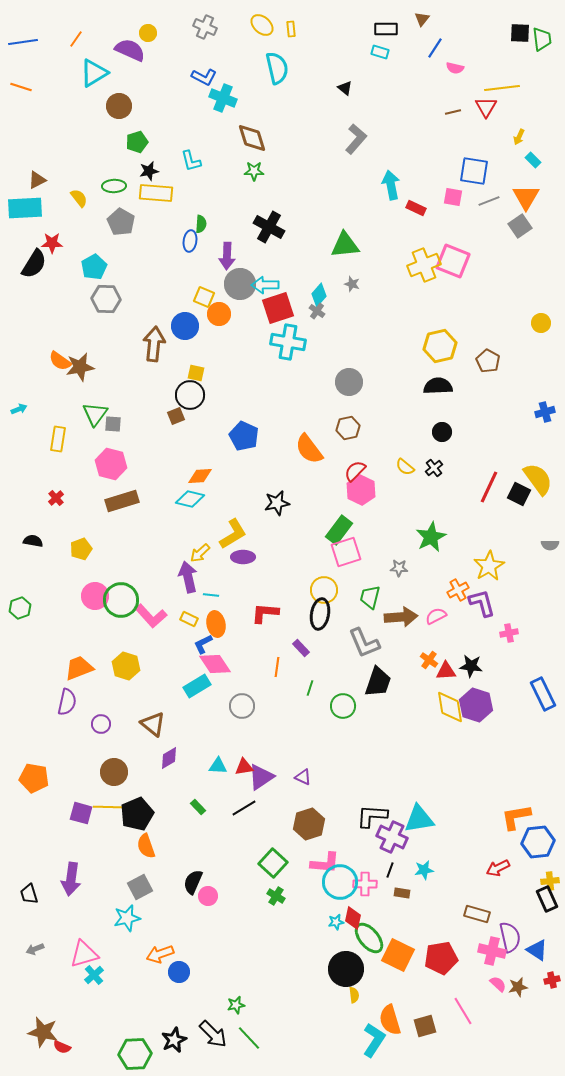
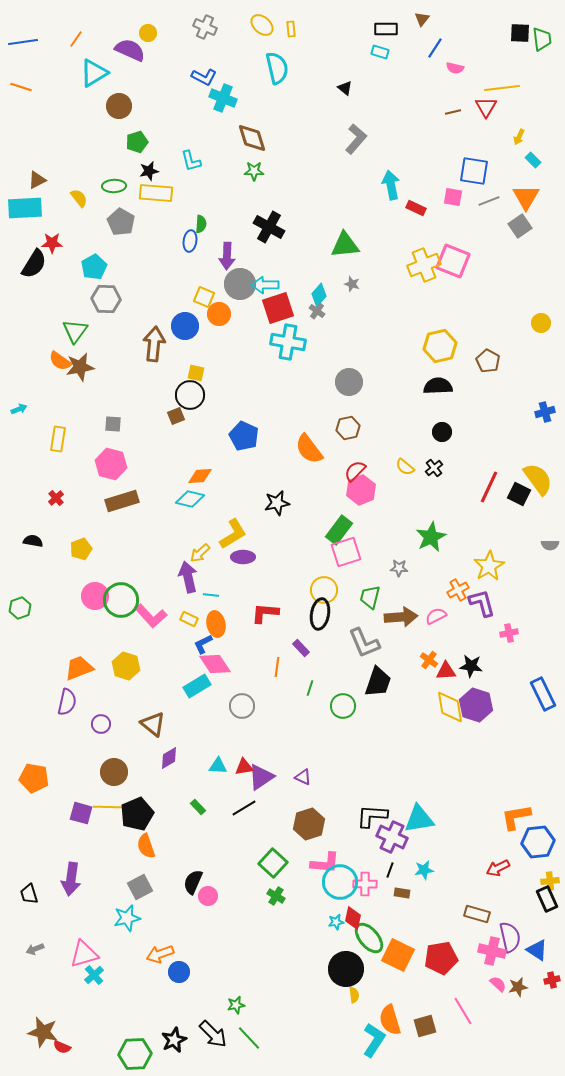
green triangle at (95, 414): moved 20 px left, 83 px up
pink hexagon at (361, 490): rotated 12 degrees clockwise
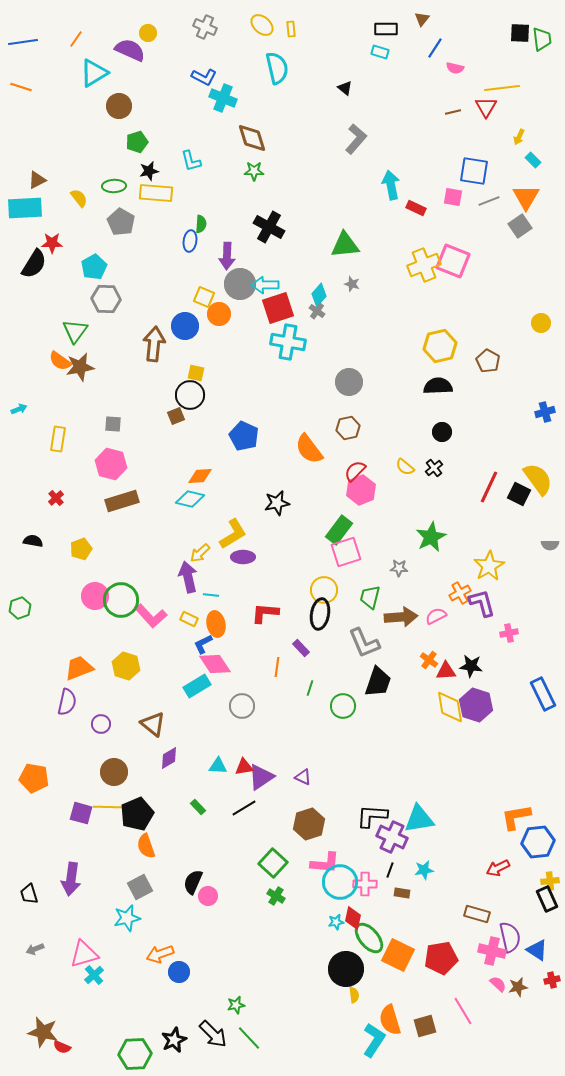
orange cross at (458, 590): moved 2 px right, 3 px down
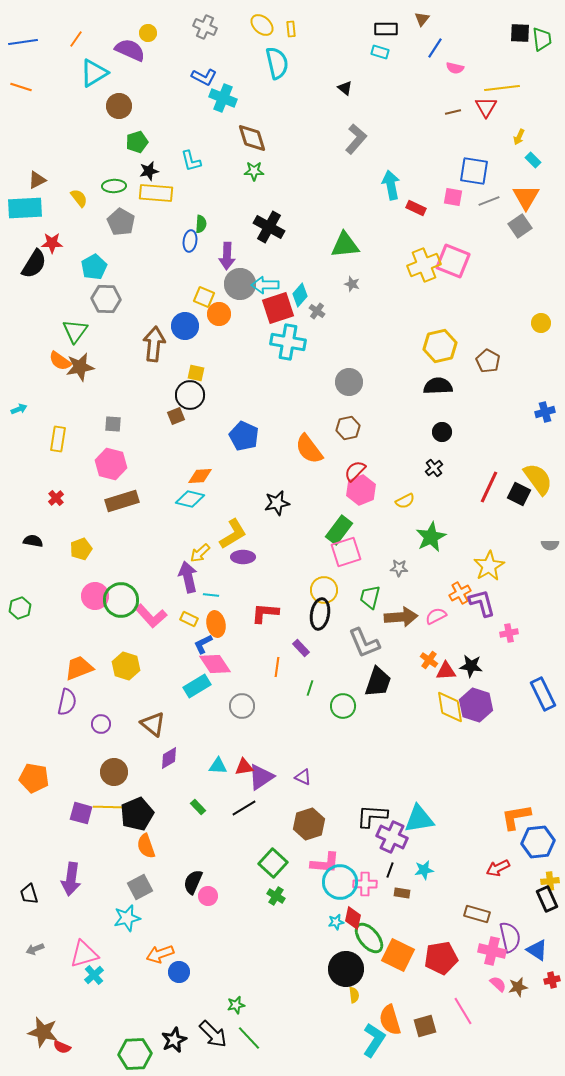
cyan semicircle at (277, 68): moved 5 px up
cyan diamond at (319, 295): moved 19 px left
yellow semicircle at (405, 467): moved 34 px down; rotated 66 degrees counterclockwise
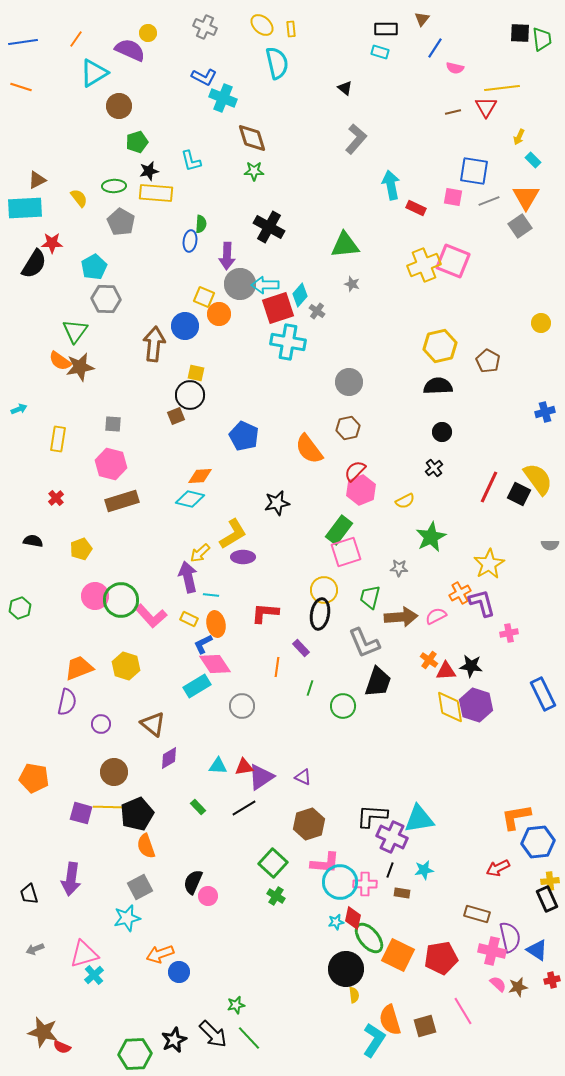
yellow star at (489, 566): moved 2 px up
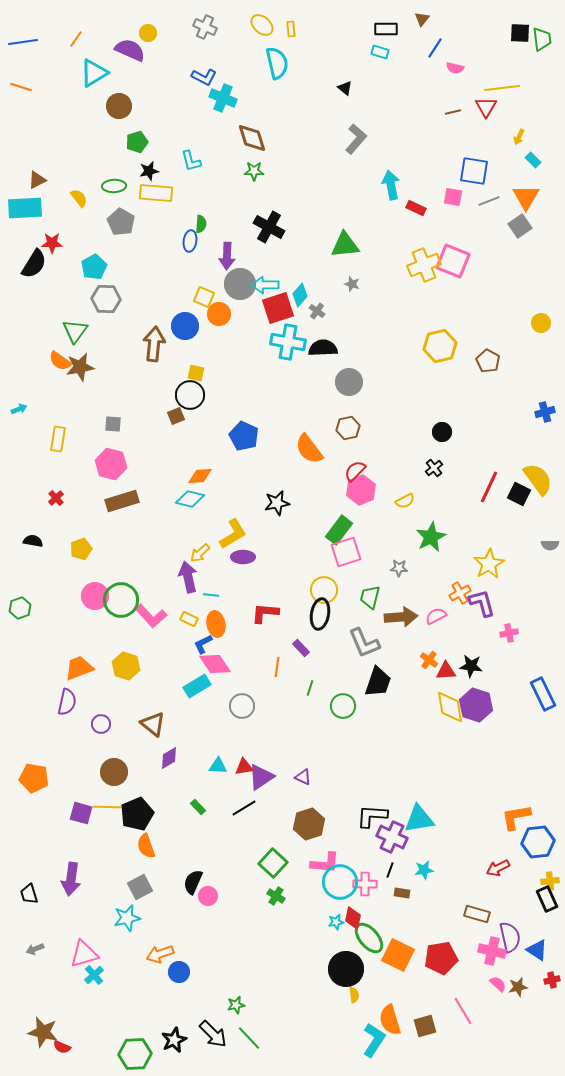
black semicircle at (438, 386): moved 115 px left, 38 px up
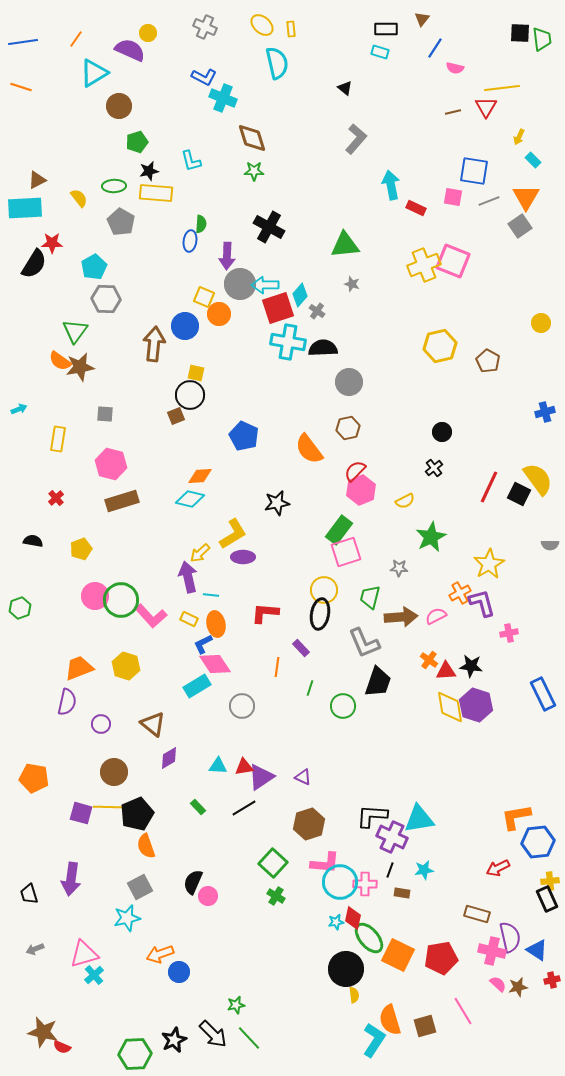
gray square at (113, 424): moved 8 px left, 10 px up
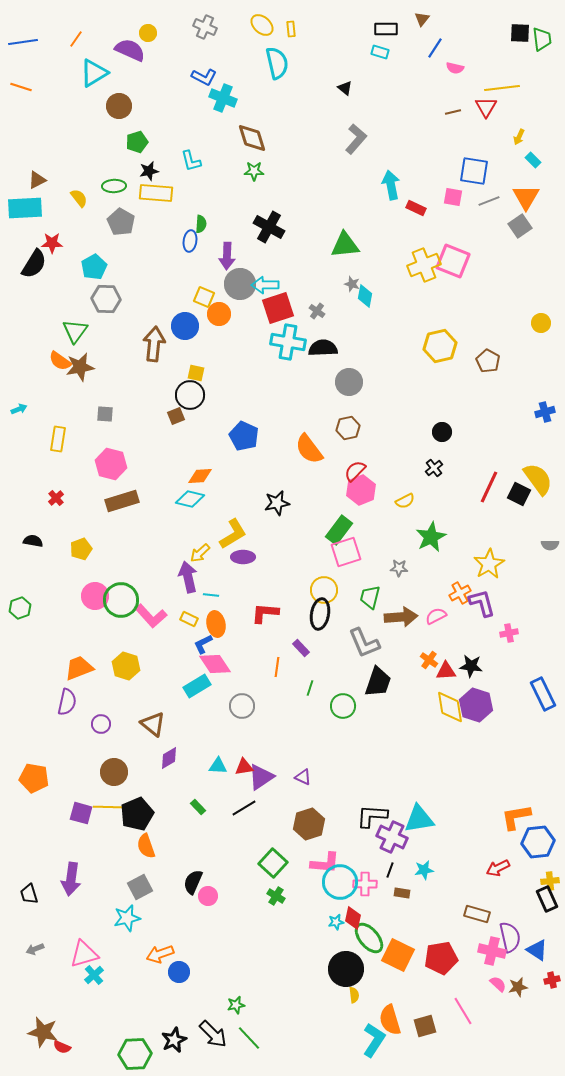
cyan diamond at (300, 295): moved 65 px right, 1 px down; rotated 30 degrees counterclockwise
